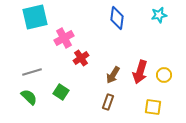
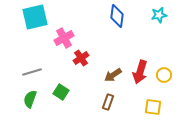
blue diamond: moved 2 px up
brown arrow: rotated 24 degrees clockwise
green semicircle: moved 1 px right, 2 px down; rotated 114 degrees counterclockwise
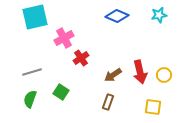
blue diamond: rotated 75 degrees counterclockwise
red arrow: rotated 30 degrees counterclockwise
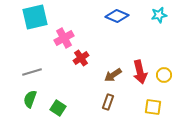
green square: moved 3 px left, 16 px down
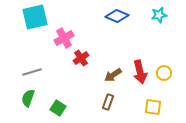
yellow circle: moved 2 px up
green semicircle: moved 2 px left, 1 px up
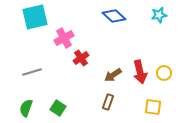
blue diamond: moved 3 px left; rotated 20 degrees clockwise
green semicircle: moved 2 px left, 10 px down
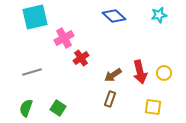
brown rectangle: moved 2 px right, 3 px up
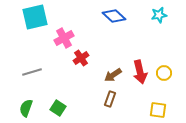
yellow square: moved 5 px right, 3 px down
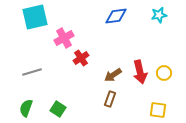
blue diamond: moved 2 px right; rotated 50 degrees counterclockwise
green square: moved 1 px down
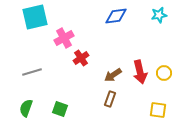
green square: moved 2 px right; rotated 14 degrees counterclockwise
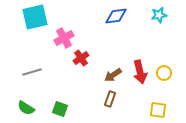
green semicircle: rotated 78 degrees counterclockwise
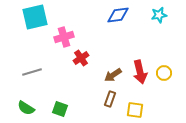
blue diamond: moved 2 px right, 1 px up
pink cross: moved 1 px up; rotated 12 degrees clockwise
yellow square: moved 23 px left
